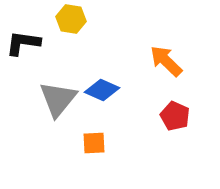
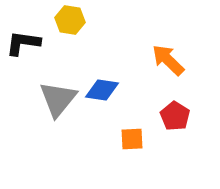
yellow hexagon: moved 1 px left, 1 px down
orange arrow: moved 2 px right, 1 px up
blue diamond: rotated 16 degrees counterclockwise
red pentagon: rotated 8 degrees clockwise
orange square: moved 38 px right, 4 px up
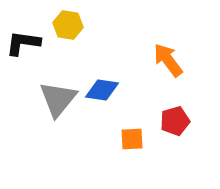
yellow hexagon: moved 2 px left, 5 px down
orange arrow: rotated 9 degrees clockwise
red pentagon: moved 5 px down; rotated 24 degrees clockwise
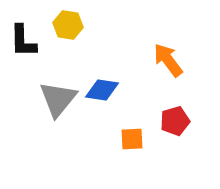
black L-shape: moved 2 px up; rotated 99 degrees counterclockwise
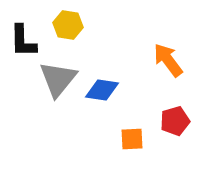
gray triangle: moved 20 px up
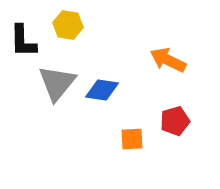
orange arrow: rotated 27 degrees counterclockwise
gray triangle: moved 1 px left, 4 px down
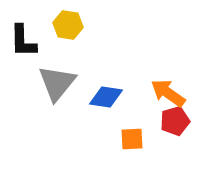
orange arrow: moved 33 px down; rotated 9 degrees clockwise
blue diamond: moved 4 px right, 7 px down
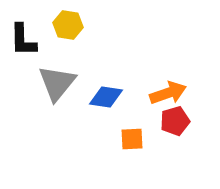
black L-shape: moved 1 px up
orange arrow: rotated 126 degrees clockwise
